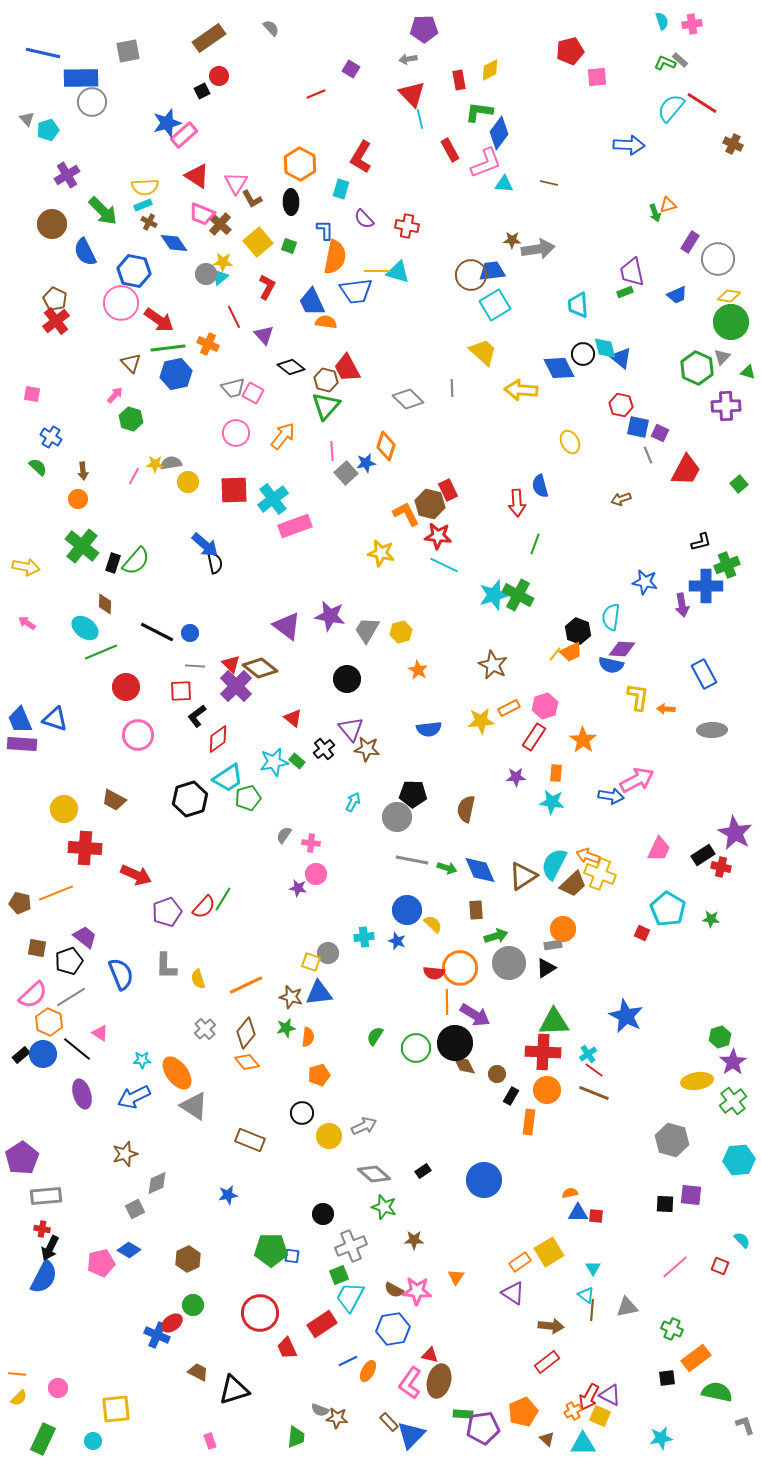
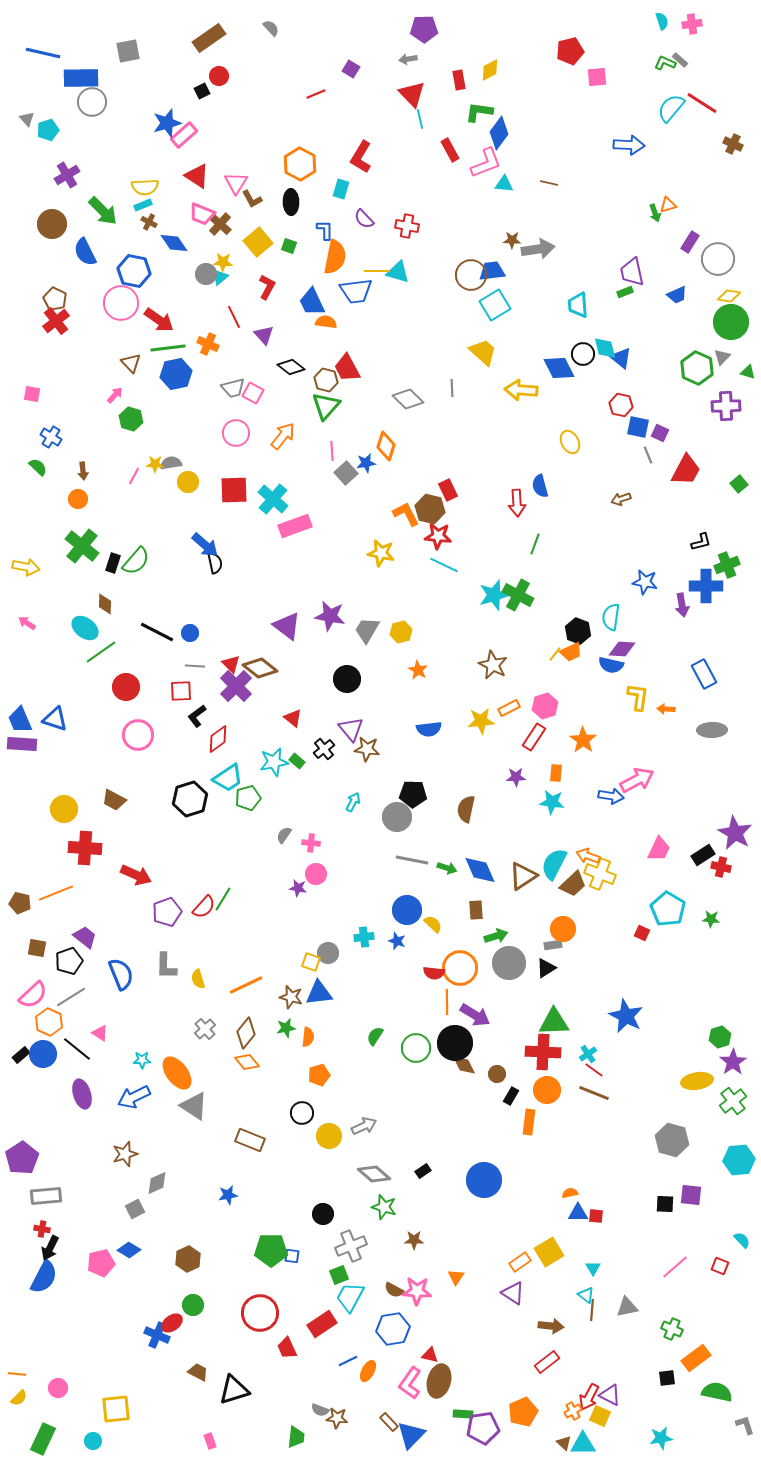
cyan cross at (273, 499): rotated 12 degrees counterclockwise
brown hexagon at (430, 504): moved 5 px down
green line at (101, 652): rotated 12 degrees counterclockwise
brown triangle at (547, 1439): moved 17 px right, 4 px down
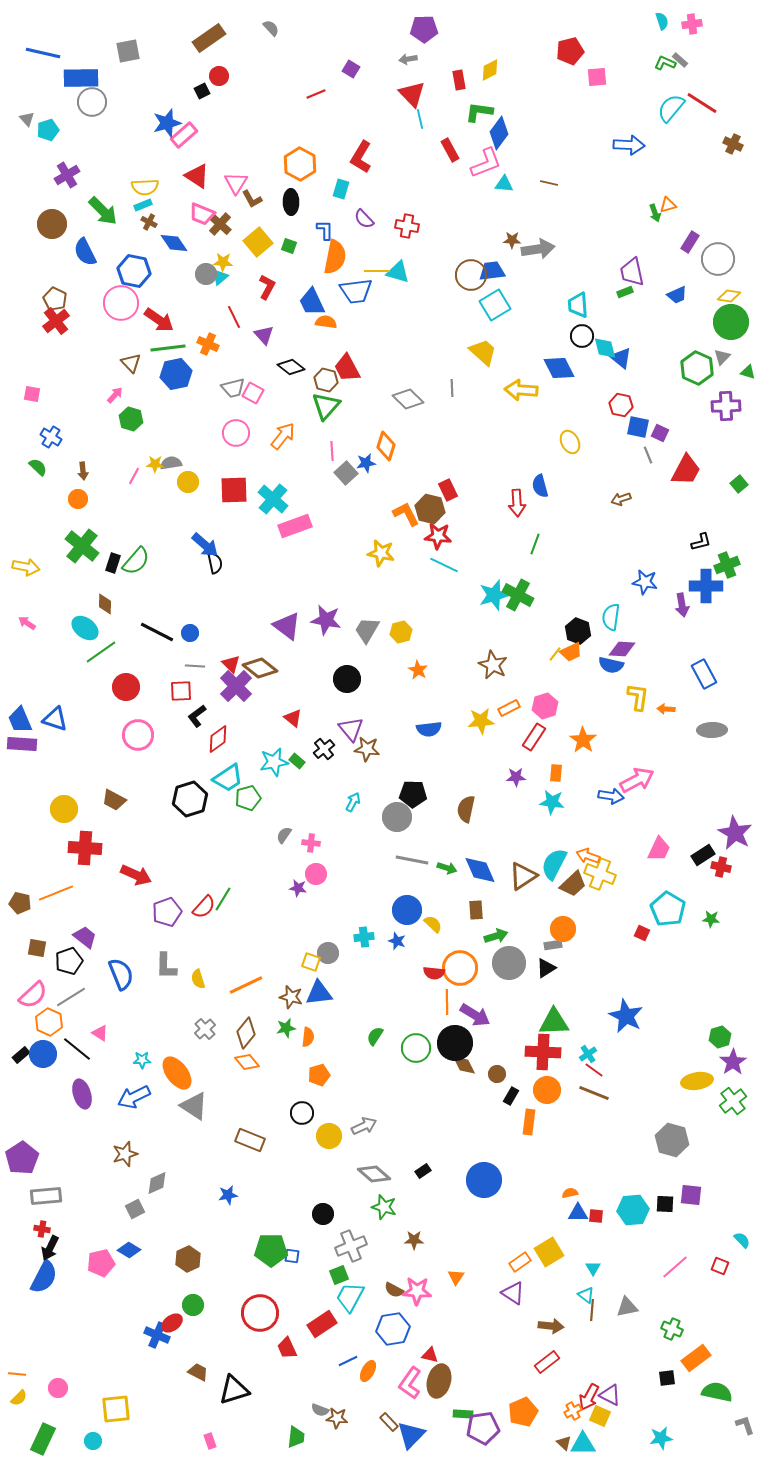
black circle at (583, 354): moved 1 px left, 18 px up
purple star at (330, 616): moved 4 px left, 4 px down
cyan hexagon at (739, 1160): moved 106 px left, 50 px down
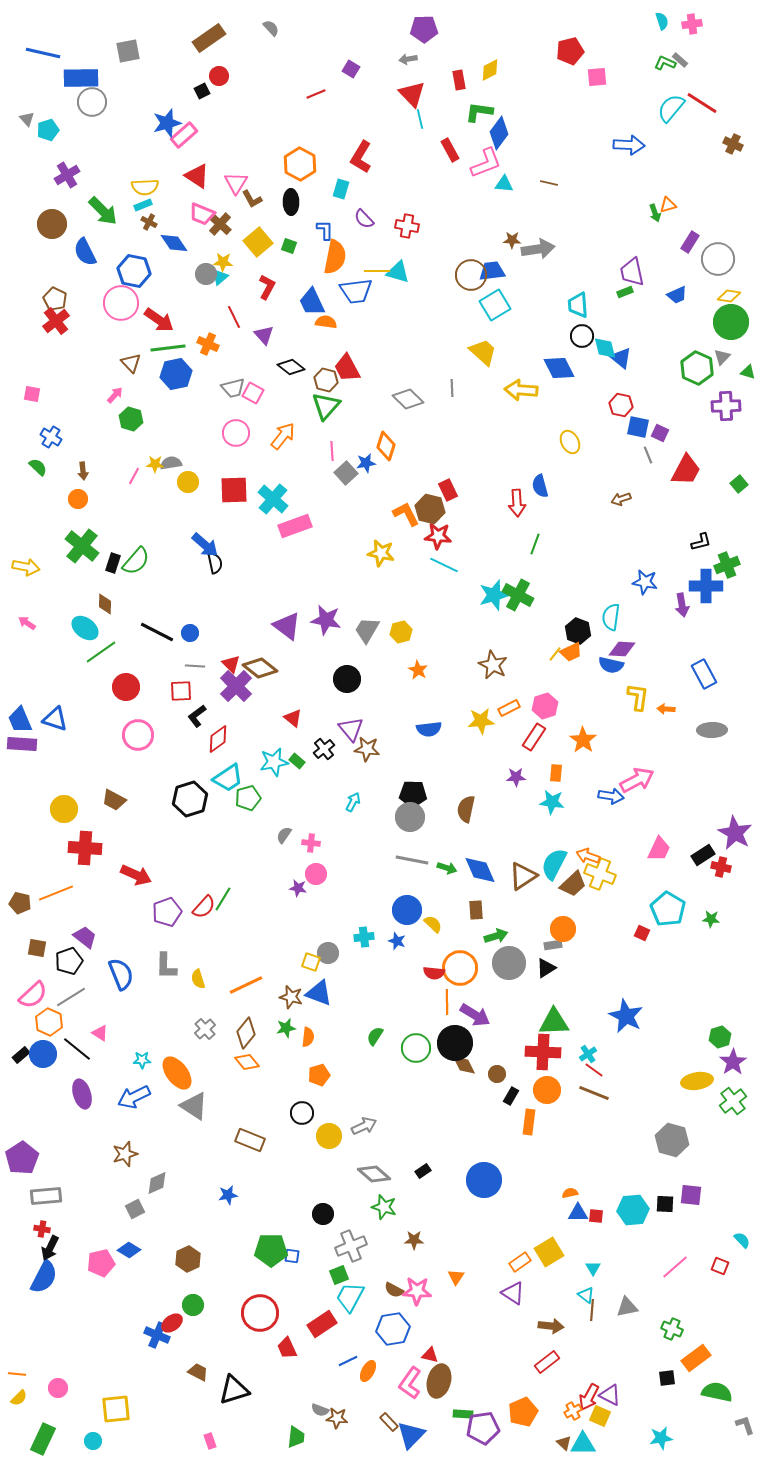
gray circle at (397, 817): moved 13 px right
blue triangle at (319, 993): rotated 28 degrees clockwise
